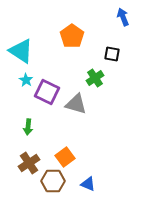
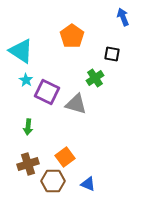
brown cross: moved 1 px left, 1 px down; rotated 15 degrees clockwise
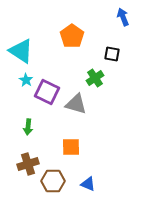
orange square: moved 6 px right, 10 px up; rotated 36 degrees clockwise
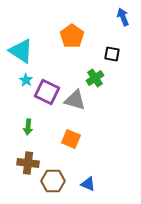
gray triangle: moved 1 px left, 4 px up
orange square: moved 8 px up; rotated 24 degrees clockwise
brown cross: moved 1 px up; rotated 25 degrees clockwise
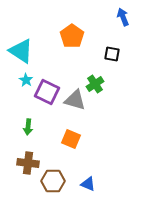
green cross: moved 6 px down
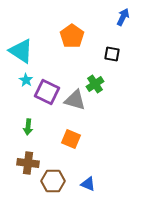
blue arrow: rotated 48 degrees clockwise
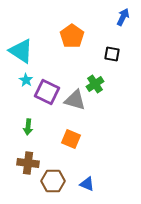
blue triangle: moved 1 px left
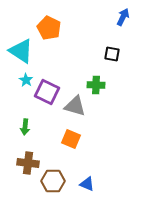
orange pentagon: moved 23 px left, 8 px up; rotated 10 degrees counterclockwise
green cross: moved 1 px right, 1 px down; rotated 36 degrees clockwise
gray triangle: moved 6 px down
green arrow: moved 3 px left
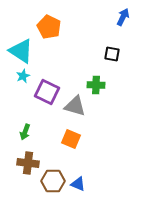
orange pentagon: moved 1 px up
cyan star: moved 3 px left, 4 px up; rotated 16 degrees clockwise
green arrow: moved 5 px down; rotated 14 degrees clockwise
blue triangle: moved 9 px left
